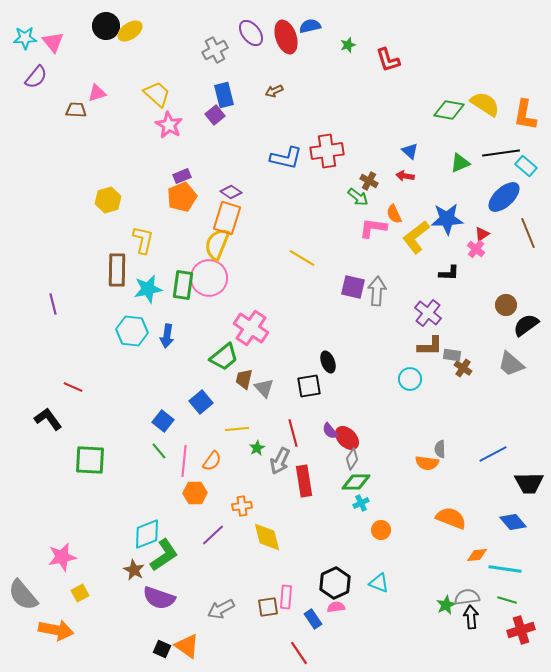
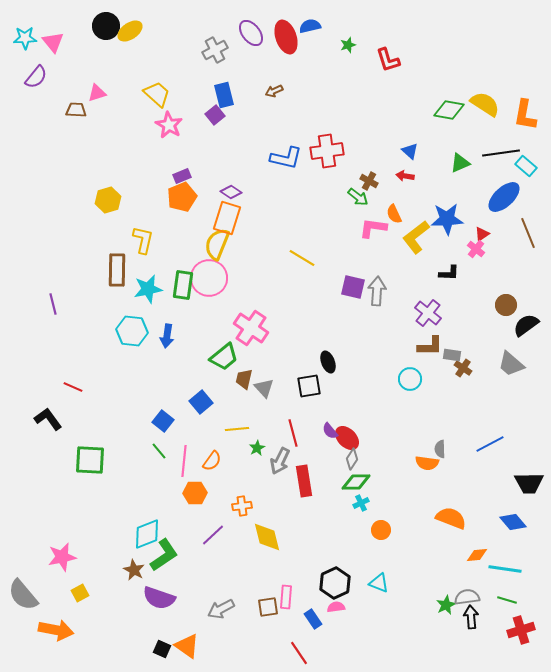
blue line at (493, 454): moved 3 px left, 10 px up
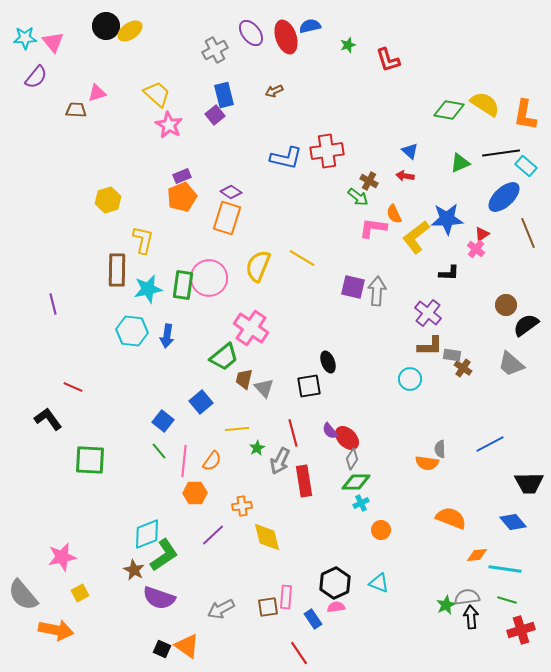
yellow semicircle at (217, 244): moved 41 px right, 22 px down
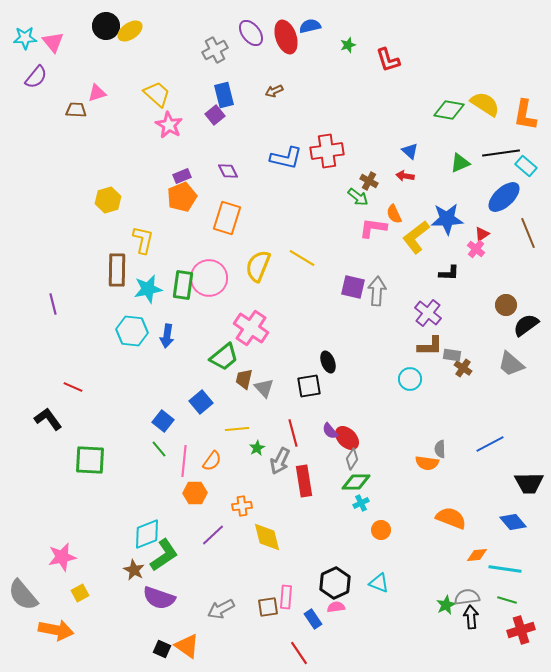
purple diamond at (231, 192): moved 3 px left, 21 px up; rotated 30 degrees clockwise
green line at (159, 451): moved 2 px up
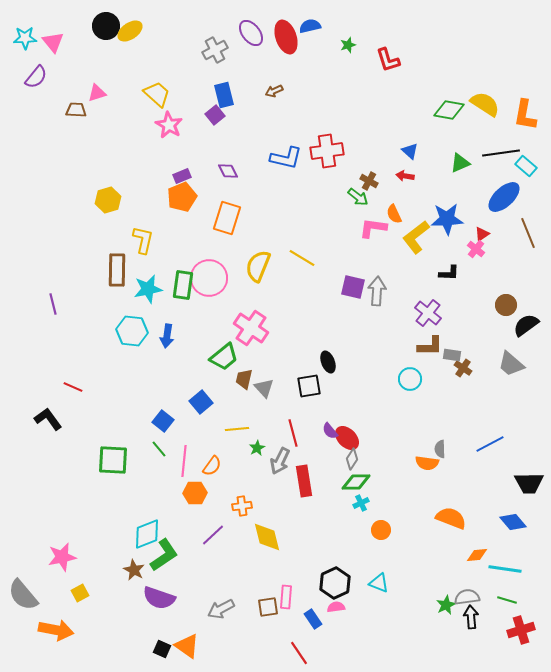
green square at (90, 460): moved 23 px right
orange semicircle at (212, 461): moved 5 px down
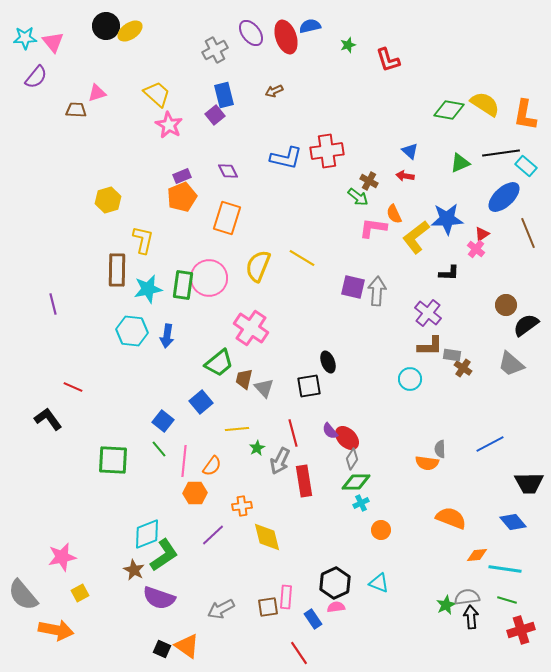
green trapezoid at (224, 357): moved 5 px left, 6 px down
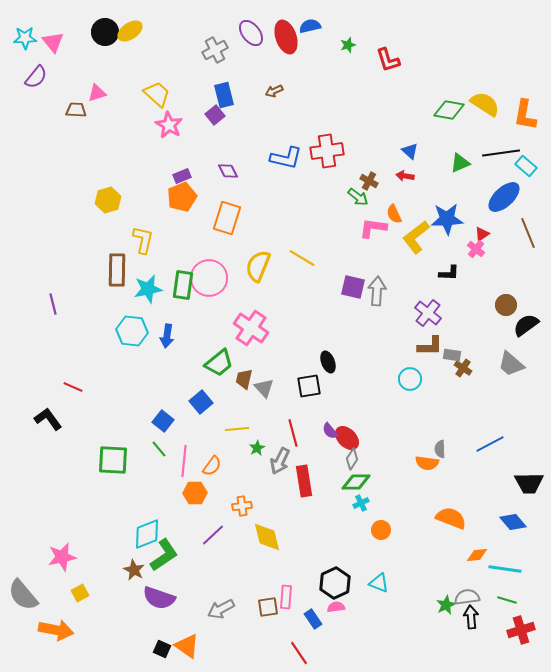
black circle at (106, 26): moved 1 px left, 6 px down
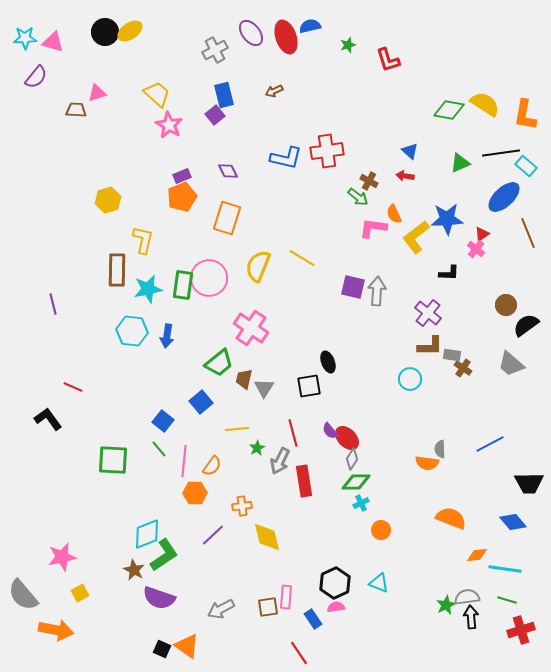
pink triangle at (53, 42): rotated 35 degrees counterclockwise
gray triangle at (264, 388): rotated 15 degrees clockwise
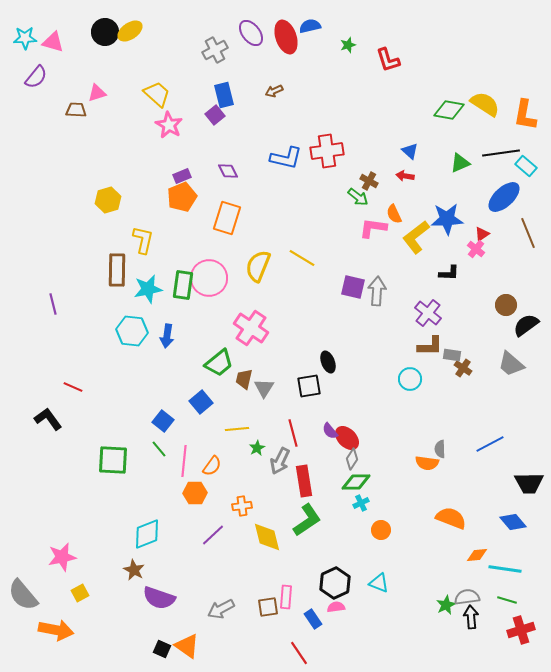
green L-shape at (164, 555): moved 143 px right, 35 px up
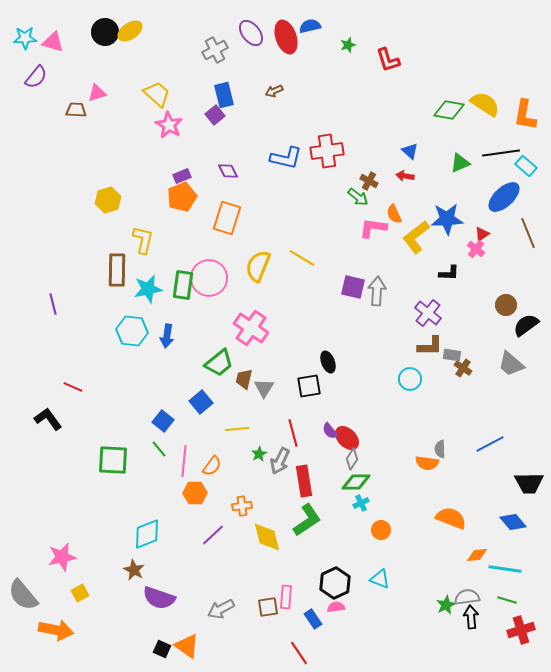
green star at (257, 448): moved 2 px right, 6 px down
cyan triangle at (379, 583): moved 1 px right, 4 px up
